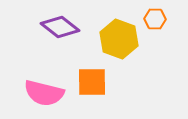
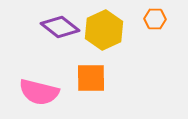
yellow hexagon: moved 15 px left, 9 px up; rotated 15 degrees clockwise
orange square: moved 1 px left, 4 px up
pink semicircle: moved 5 px left, 1 px up
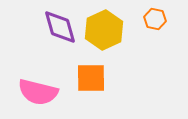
orange hexagon: rotated 10 degrees clockwise
purple diamond: rotated 36 degrees clockwise
pink semicircle: moved 1 px left
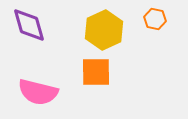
purple diamond: moved 31 px left, 2 px up
orange square: moved 5 px right, 6 px up
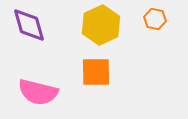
yellow hexagon: moved 3 px left, 5 px up
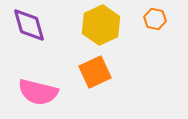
orange square: moved 1 px left; rotated 24 degrees counterclockwise
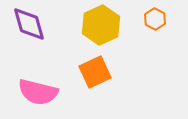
orange hexagon: rotated 15 degrees clockwise
purple diamond: moved 1 px up
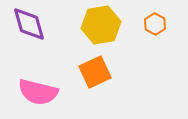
orange hexagon: moved 5 px down
yellow hexagon: rotated 15 degrees clockwise
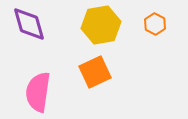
pink semicircle: rotated 84 degrees clockwise
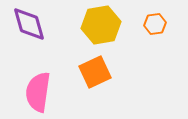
orange hexagon: rotated 25 degrees clockwise
